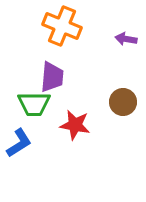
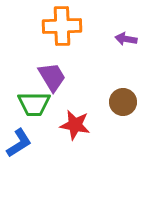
orange cross: rotated 24 degrees counterclockwise
purple trapezoid: rotated 36 degrees counterclockwise
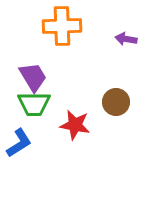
purple trapezoid: moved 19 px left
brown circle: moved 7 px left
